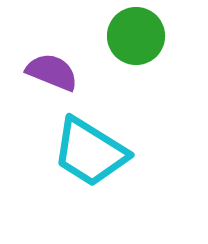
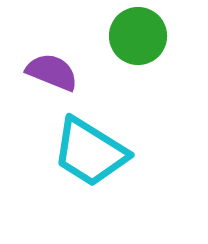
green circle: moved 2 px right
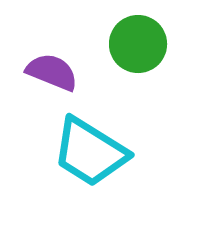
green circle: moved 8 px down
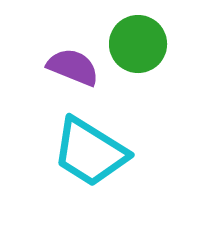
purple semicircle: moved 21 px right, 5 px up
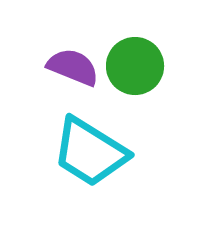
green circle: moved 3 px left, 22 px down
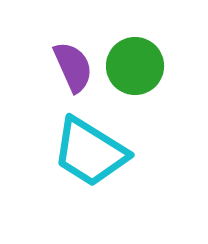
purple semicircle: rotated 44 degrees clockwise
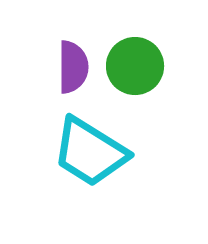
purple semicircle: rotated 24 degrees clockwise
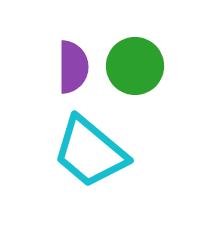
cyan trapezoid: rotated 8 degrees clockwise
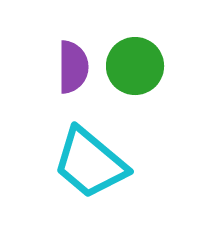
cyan trapezoid: moved 11 px down
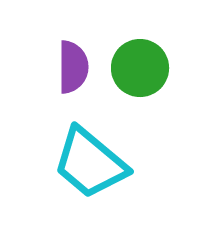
green circle: moved 5 px right, 2 px down
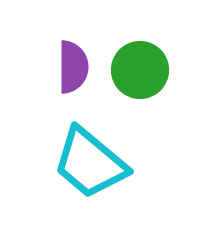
green circle: moved 2 px down
